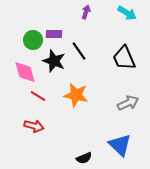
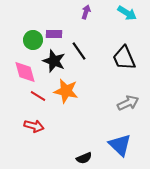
orange star: moved 10 px left, 4 px up
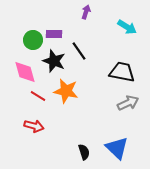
cyan arrow: moved 14 px down
black trapezoid: moved 2 px left, 14 px down; rotated 124 degrees clockwise
blue triangle: moved 3 px left, 3 px down
black semicircle: moved 6 px up; rotated 84 degrees counterclockwise
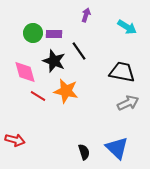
purple arrow: moved 3 px down
green circle: moved 7 px up
red arrow: moved 19 px left, 14 px down
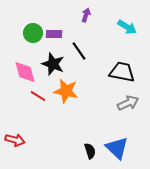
black star: moved 1 px left, 3 px down
black semicircle: moved 6 px right, 1 px up
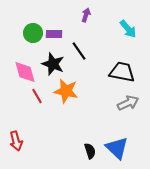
cyan arrow: moved 1 px right, 2 px down; rotated 18 degrees clockwise
red line: moved 1 px left; rotated 28 degrees clockwise
red arrow: moved 1 px right, 1 px down; rotated 60 degrees clockwise
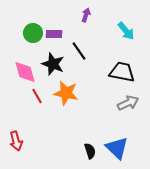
cyan arrow: moved 2 px left, 2 px down
orange star: moved 2 px down
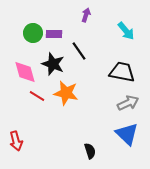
red line: rotated 28 degrees counterclockwise
blue triangle: moved 10 px right, 14 px up
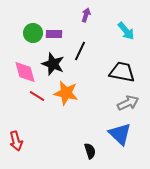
black line: moved 1 px right; rotated 60 degrees clockwise
blue triangle: moved 7 px left
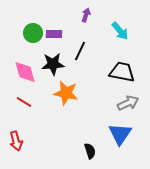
cyan arrow: moved 6 px left
black star: rotated 25 degrees counterclockwise
red line: moved 13 px left, 6 px down
blue triangle: rotated 20 degrees clockwise
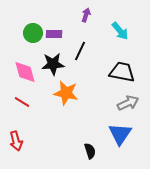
red line: moved 2 px left
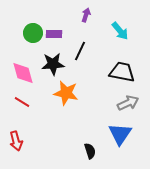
pink diamond: moved 2 px left, 1 px down
